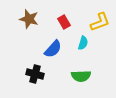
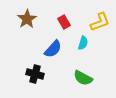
brown star: moved 2 px left; rotated 24 degrees clockwise
green semicircle: moved 2 px right, 2 px down; rotated 30 degrees clockwise
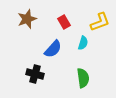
brown star: rotated 12 degrees clockwise
green semicircle: rotated 126 degrees counterclockwise
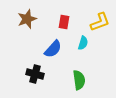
red rectangle: rotated 40 degrees clockwise
green semicircle: moved 4 px left, 2 px down
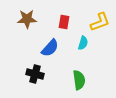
brown star: rotated 18 degrees clockwise
blue semicircle: moved 3 px left, 1 px up
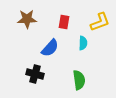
cyan semicircle: rotated 16 degrees counterclockwise
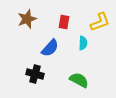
brown star: rotated 18 degrees counterclockwise
green semicircle: rotated 54 degrees counterclockwise
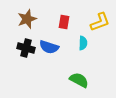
blue semicircle: moved 1 px left, 1 px up; rotated 66 degrees clockwise
black cross: moved 9 px left, 26 px up
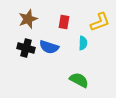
brown star: moved 1 px right
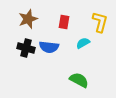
yellow L-shape: rotated 55 degrees counterclockwise
cyan semicircle: rotated 120 degrees counterclockwise
blue semicircle: rotated 12 degrees counterclockwise
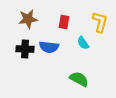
brown star: rotated 12 degrees clockwise
cyan semicircle: rotated 96 degrees counterclockwise
black cross: moved 1 px left, 1 px down; rotated 12 degrees counterclockwise
green semicircle: moved 1 px up
